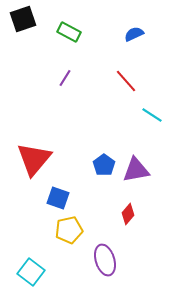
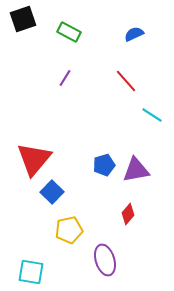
blue pentagon: rotated 20 degrees clockwise
blue square: moved 6 px left, 6 px up; rotated 25 degrees clockwise
cyan square: rotated 28 degrees counterclockwise
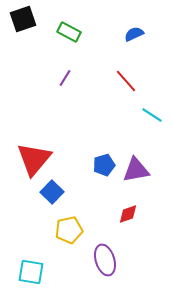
red diamond: rotated 30 degrees clockwise
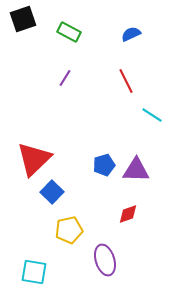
blue semicircle: moved 3 px left
red line: rotated 15 degrees clockwise
red triangle: rotated 6 degrees clockwise
purple triangle: rotated 12 degrees clockwise
cyan square: moved 3 px right
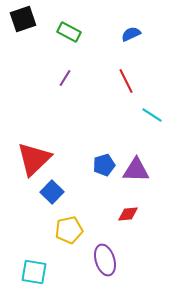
red diamond: rotated 15 degrees clockwise
